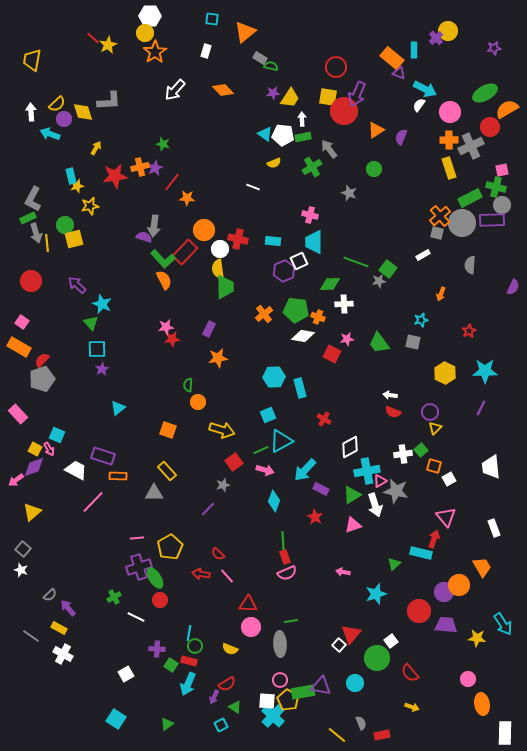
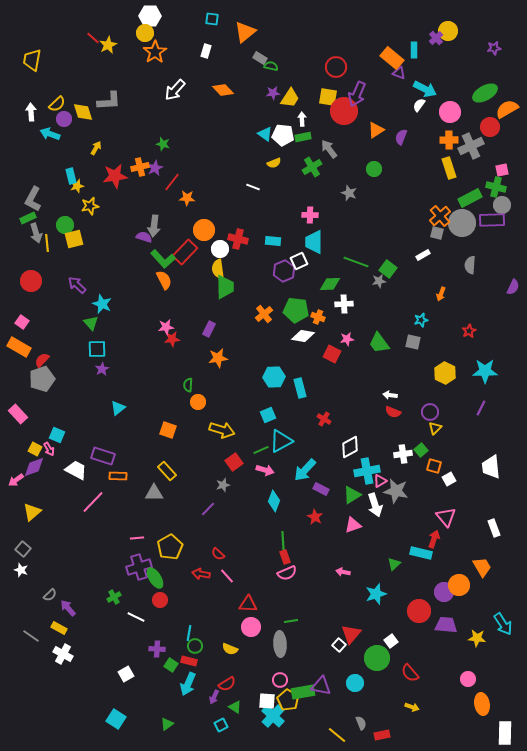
pink cross at (310, 215): rotated 14 degrees counterclockwise
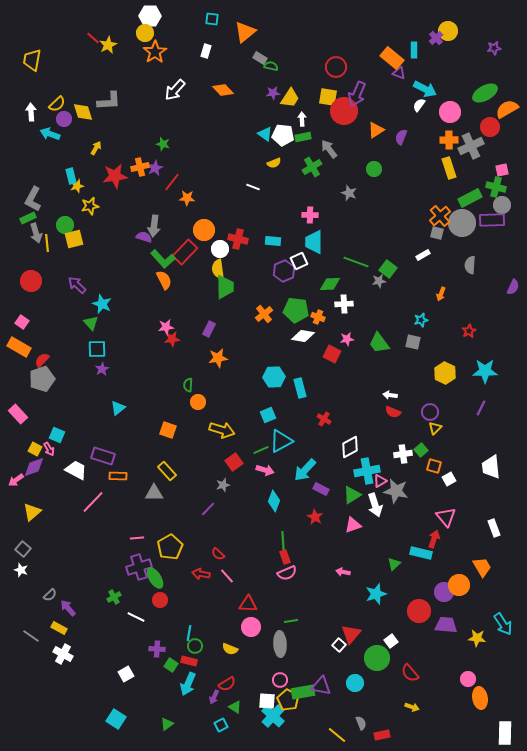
orange ellipse at (482, 704): moved 2 px left, 6 px up
